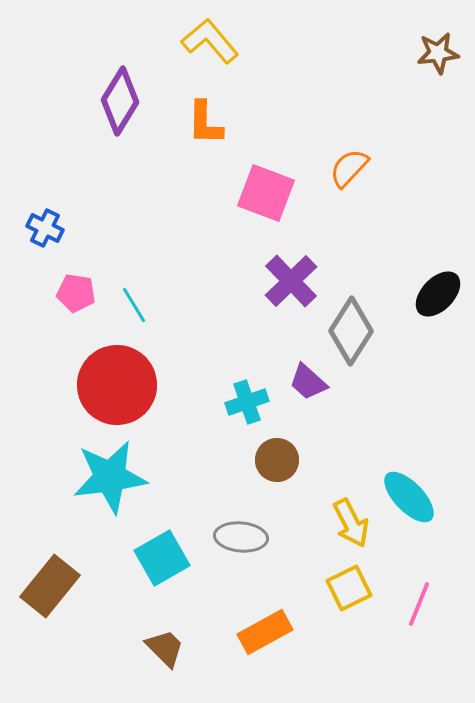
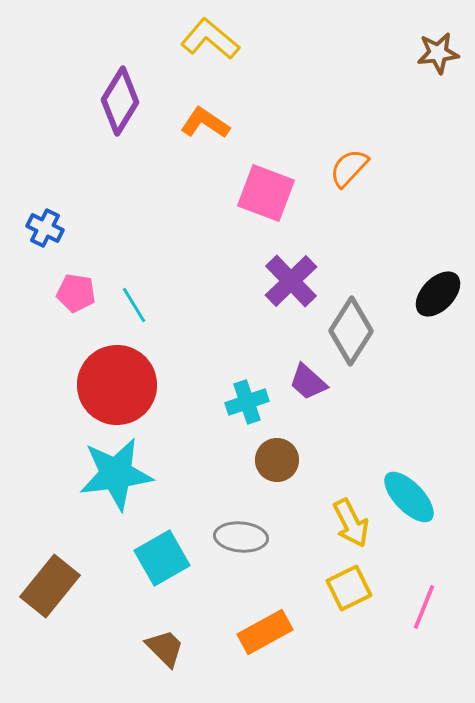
yellow L-shape: moved 2 px up; rotated 10 degrees counterclockwise
orange L-shape: rotated 123 degrees clockwise
cyan star: moved 6 px right, 3 px up
pink line: moved 5 px right, 3 px down
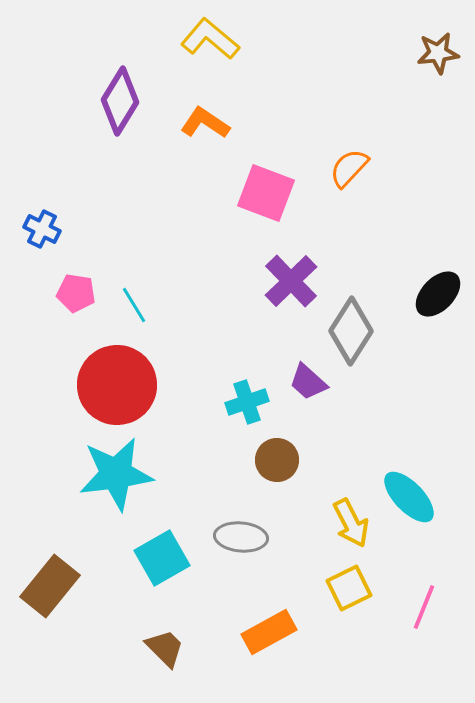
blue cross: moved 3 px left, 1 px down
orange rectangle: moved 4 px right
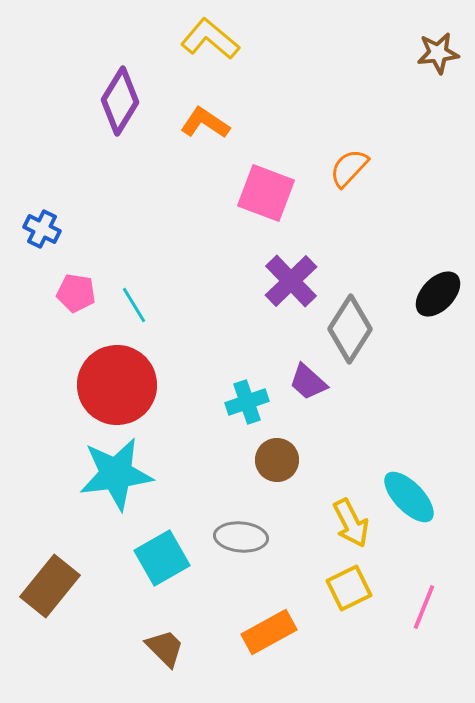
gray diamond: moved 1 px left, 2 px up
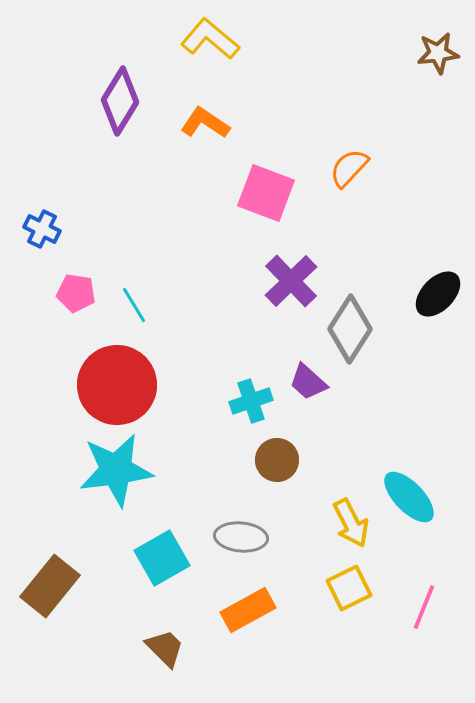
cyan cross: moved 4 px right, 1 px up
cyan star: moved 4 px up
orange rectangle: moved 21 px left, 22 px up
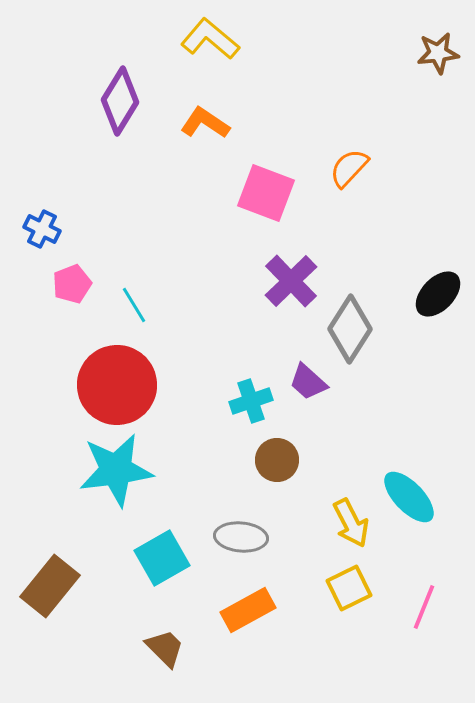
pink pentagon: moved 4 px left, 9 px up; rotated 30 degrees counterclockwise
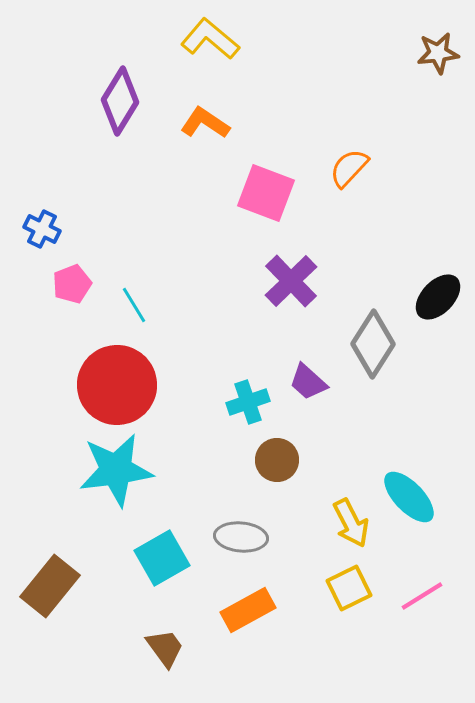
black ellipse: moved 3 px down
gray diamond: moved 23 px right, 15 px down
cyan cross: moved 3 px left, 1 px down
pink line: moved 2 px left, 11 px up; rotated 36 degrees clockwise
brown trapezoid: rotated 9 degrees clockwise
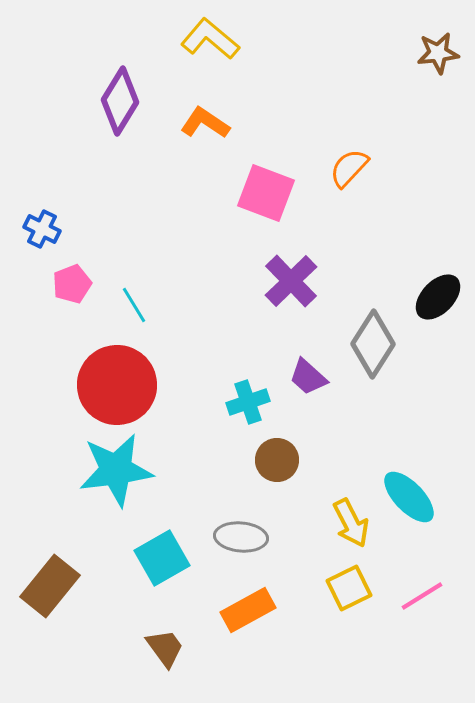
purple trapezoid: moved 5 px up
